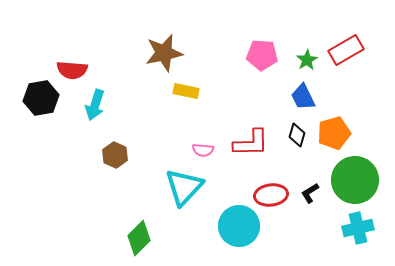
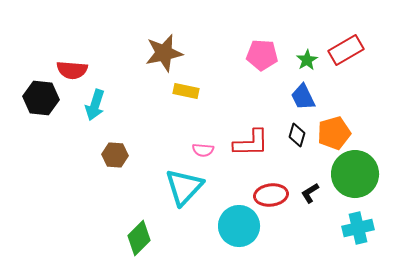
black hexagon: rotated 16 degrees clockwise
brown hexagon: rotated 20 degrees counterclockwise
green circle: moved 6 px up
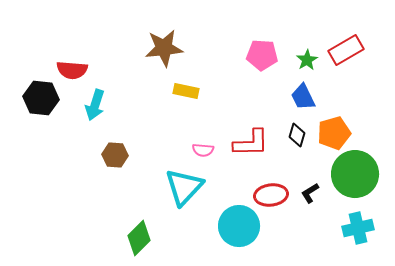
brown star: moved 5 px up; rotated 6 degrees clockwise
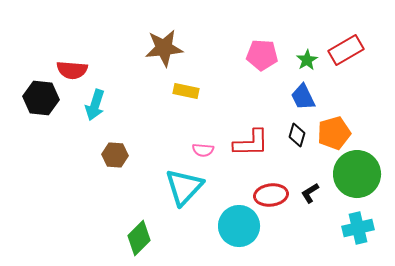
green circle: moved 2 px right
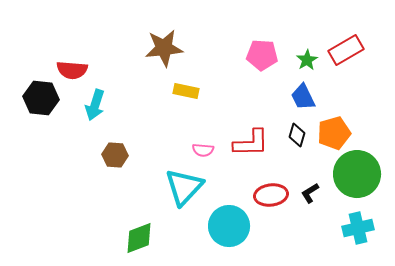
cyan circle: moved 10 px left
green diamond: rotated 24 degrees clockwise
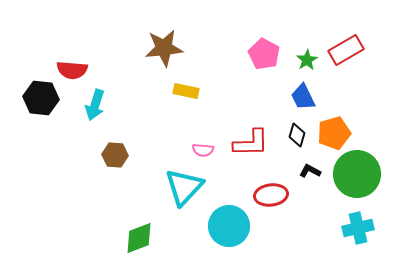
pink pentagon: moved 2 px right, 1 px up; rotated 24 degrees clockwise
black L-shape: moved 22 px up; rotated 60 degrees clockwise
